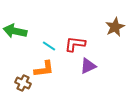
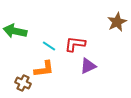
brown star: moved 2 px right, 5 px up
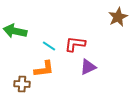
brown star: moved 1 px right, 5 px up
purple triangle: moved 1 px down
brown cross: moved 1 px left, 1 px down; rotated 21 degrees counterclockwise
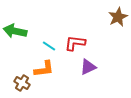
red L-shape: moved 1 px up
brown cross: moved 1 px up; rotated 28 degrees clockwise
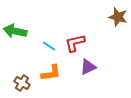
brown star: rotated 30 degrees counterclockwise
red L-shape: rotated 20 degrees counterclockwise
orange L-shape: moved 7 px right, 4 px down
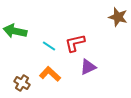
orange L-shape: moved 1 px left, 1 px down; rotated 130 degrees counterclockwise
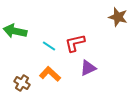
purple triangle: moved 1 px down
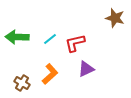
brown star: moved 3 px left, 1 px down
green arrow: moved 2 px right, 6 px down; rotated 10 degrees counterclockwise
cyan line: moved 1 px right, 7 px up; rotated 72 degrees counterclockwise
purple triangle: moved 2 px left, 1 px down
orange L-shape: rotated 95 degrees clockwise
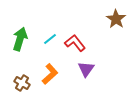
brown star: moved 1 px right, 1 px down; rotated 18 degrees clockwise
green arrow: moved 3 px right, 2 px down; rotated 105 degrees clockwise
red L-shape: rotated 65 degrees clockwise
purple triangle: rotated 30 degrees counterclockwise
